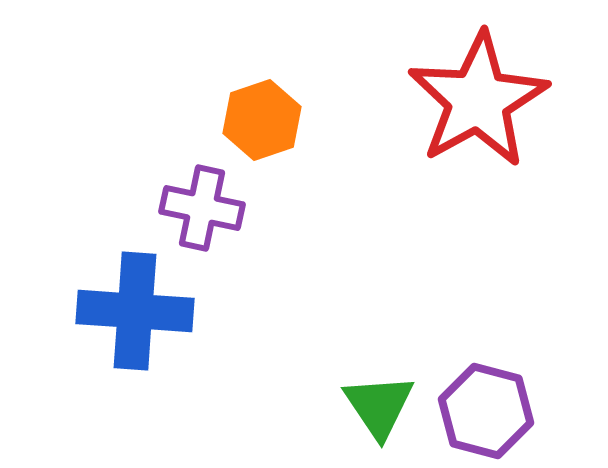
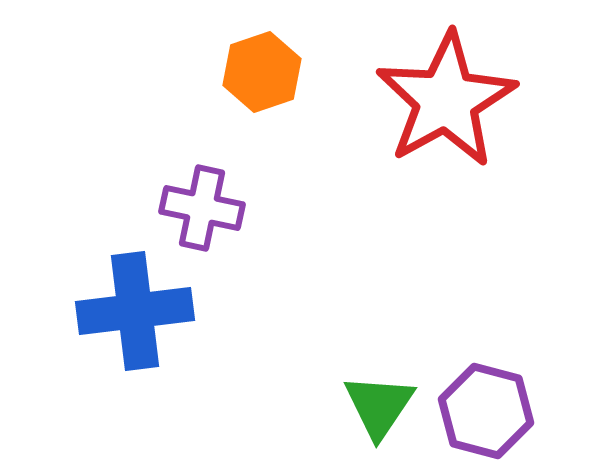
red star: moved 32 px left
orange hexagon: moved 48 px up
blue cross: rotated 11 degrees counterclockwise
green triangle: rotated 8 degrees clockwise
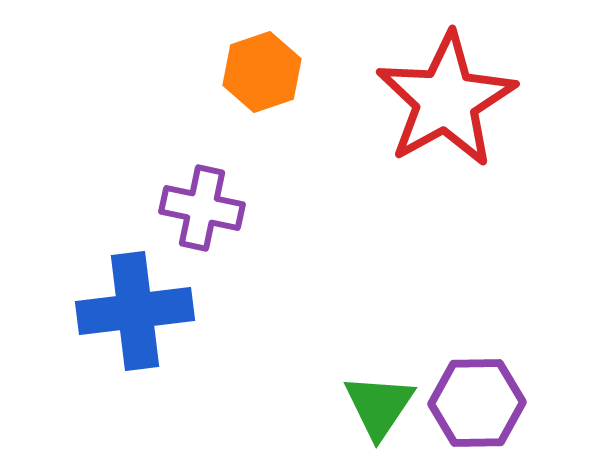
purple hexagon: moved 9 px left, 8 px up; rotated 16 degrees counterclockwise
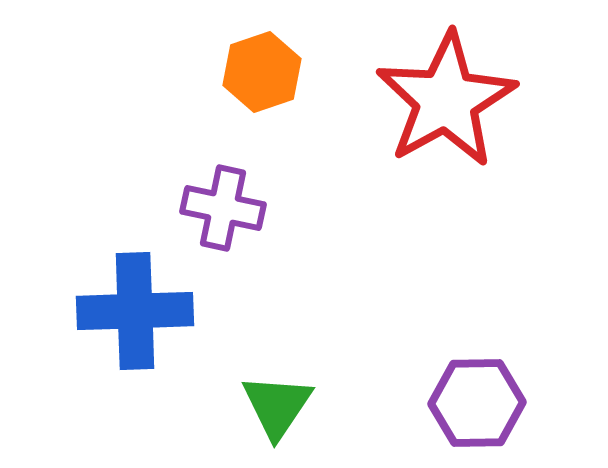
purple cross: moved 21 px right
blue cross: rotated 5 degrees clockwise
green triangle: moved 102 px left
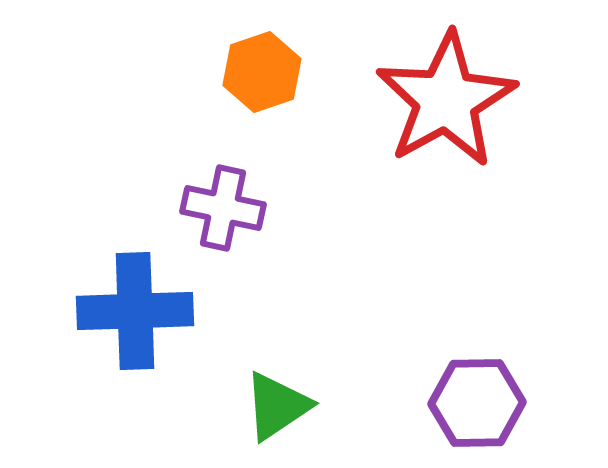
green triangle: rotated 22 degrees clockwise
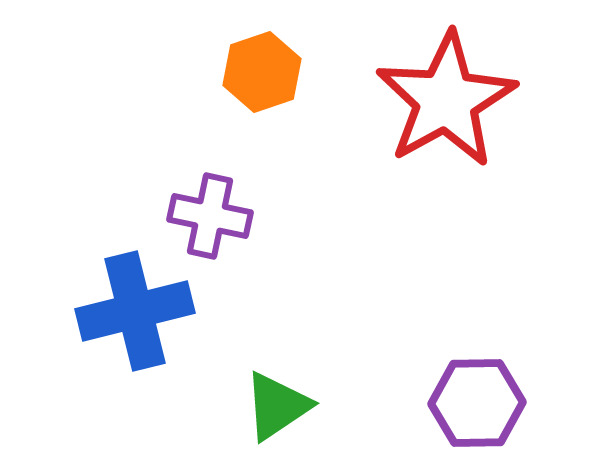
purple cross: moved 13 px left, 8 px down
blue cross: rotated 12 degrees counterclockwise
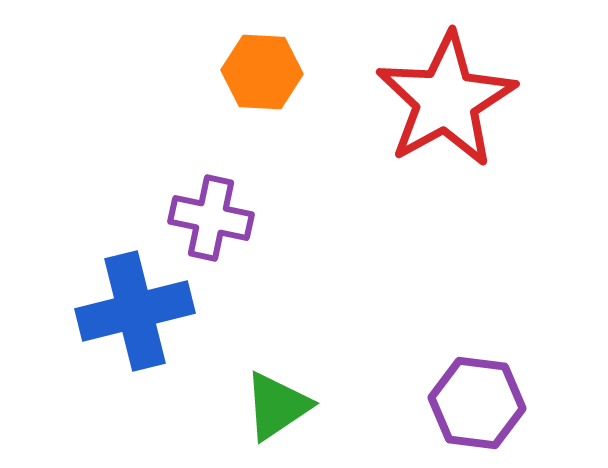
orange hexagon: rotated 22 degrees clockwise
purple cross: moved 1 px right, 2 px down
purple hexagon: rotated 8 degrees clockwise
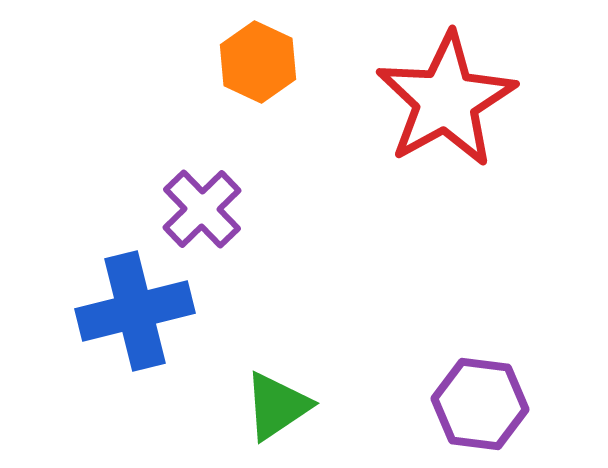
orange hexagon: moved 4 px left, 10 px up; rotated 22 degrees clockwise
purple cross: moved 9 px left, 9 px up; rotated 34 degrees clockwise
purple hexagon: moved 3 px right, 1 px down
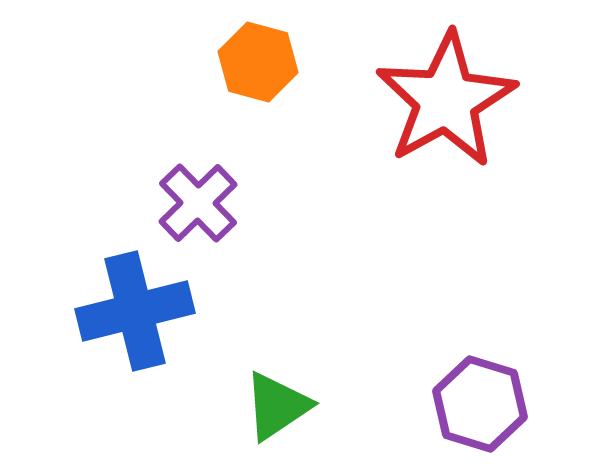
orange hexagon: rotated 10 degrees counterclockwise
purple cross: moved 4 px left, 6 px up
purple hexagon: rotated 10 degrees clockwise
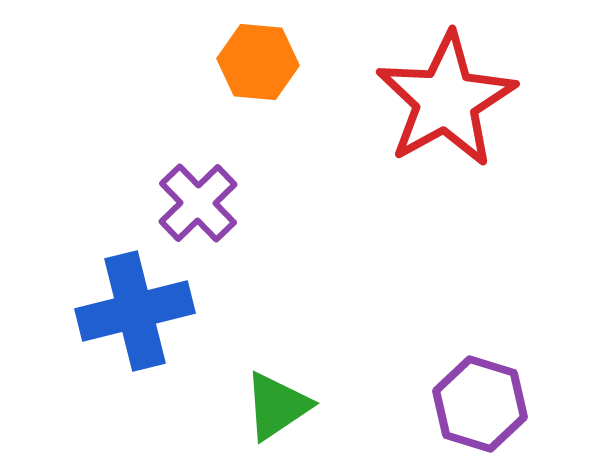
orange hexagon: rotated 10 degrees counterclockwise
